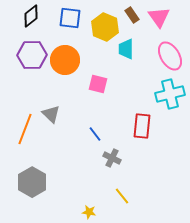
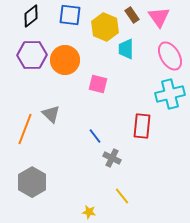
blue square: moved 3 px up
blue line: moved 2 px down
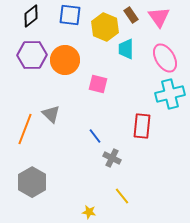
brown rectangle: moved 1 px left
pink ellipse: moved 5 px left, 2 px down
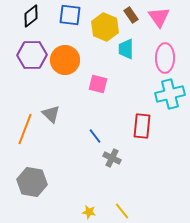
pink ellipse: rotated 32 degrees clockwise
gray hexagon: rotated 20 degrees counterclockwise
yellow line: moved 15 px down
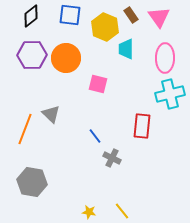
orange circle: moved 1 px right, 2 px up
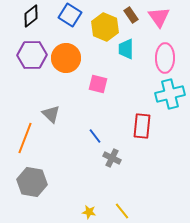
blue square: rotated 25 degrees clockwise
orange line: moved 9 px down
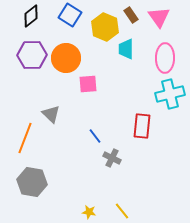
pink square: moved 10 px left; rotated 18 degrees counterclockwise
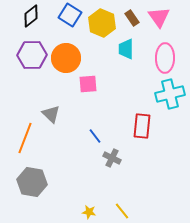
brown rectangle: moved 1 px right, 3 px down
yellow hexagon: moved 3 px left, 4 px up
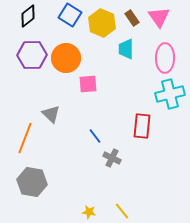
black diamond: moved 3 px left
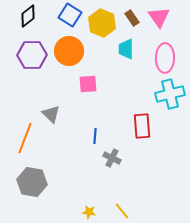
orange circle: moved 3 px right, 7 px up
red rectangle: rotated 10 degrees counterclockwise
blue line: rotated 42 degrees clockwise
